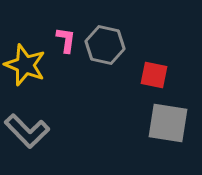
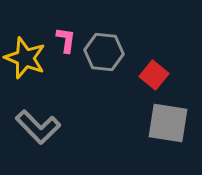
gray hexagon: moved 1 px left, 7 px down; rotated 6 degrees counterclockwise
yellow star: moved 7 px up
red square: rotated 28 degrees clockwise
gray L-shape: moved 11 px right, 4 px up
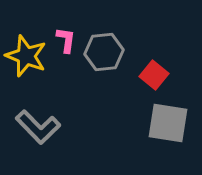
gray hexagon: rotated 12 degrees counterclockwise
yellow star: moved 1 px right, 2 px up
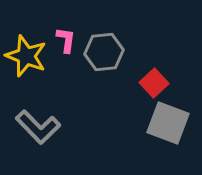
red square: moved 8 px down; rotated 8 degrees clockwise
gray square: rotated 12 degrees clockwise
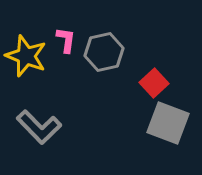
gray hexagon: rotated 6 degrees counterclockwise
gray L-shape: moved 1 px right
